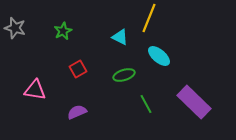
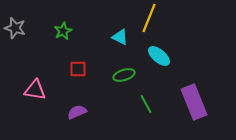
red square: rotated 30 degrees clockwise
purple rectangle: rotated 24 degrees clockwise
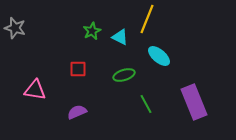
yellow line: moved 2 px left, 1 px down
green star: moved 29 px right
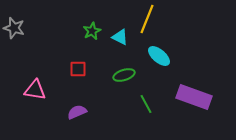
gray star: moved 1 px left
purple rectangle: moved 5 px up; rotated 48 degrees counterclockwise
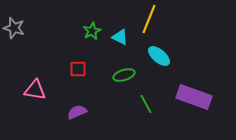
yellow line: moved 2 px right
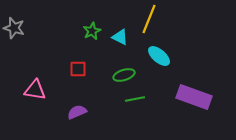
green line: moved 11 px left, 5 px up; rotated 72 degrees counterclockwise
